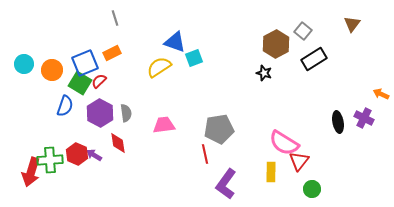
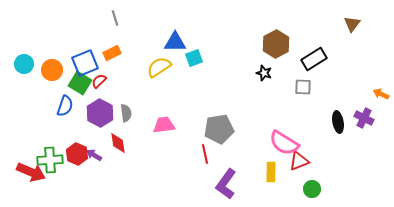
gray square: moved 56 px down; rotated 36 degrees counterclockwise
blue triangle: rotated 20 degrees counterclockwise
red triangle: rotated 30 degrees clockwise
red arrow: rotated 84 degrees counterclockwise
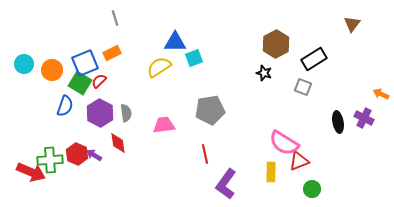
gray square: rotated 18 degrees clockwise
gray pentagon: moved 9 px left, 19 px up
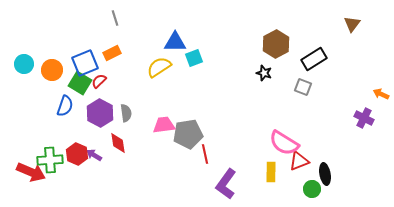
gray pentagon: moved 22 px left, 24 px down
black ellipse: moved 13 px left, 52 px down
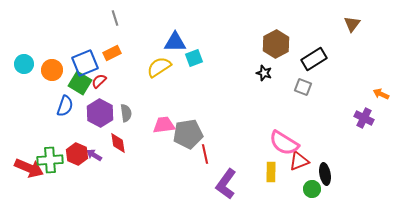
red arrow: moved 2 px left, 4 px up
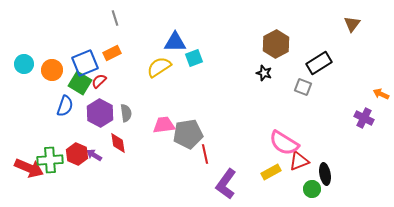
black rectangle: moved 5 px right, 4 px down
yellow rectangle: rotated 60 degrees clockwise
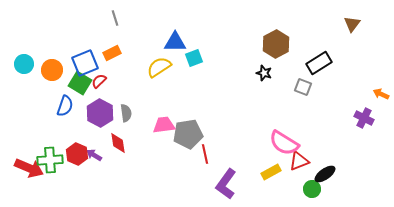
black ellipse: rotated 65 degrees clockwise
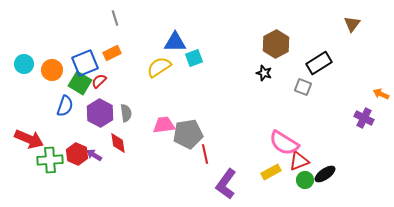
red arrow: moved 29 px up
green circle: moved 7 px left, 9 px up
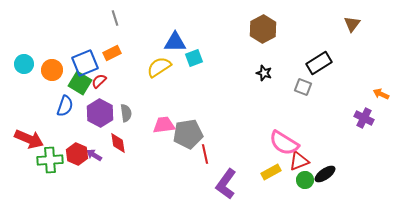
brown hexagon: moved 13 px left, 15 px up
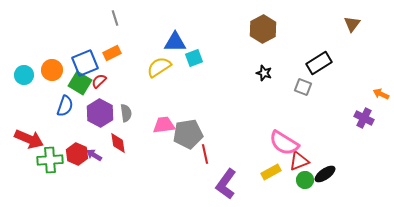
cyan circle: moved 11 px down
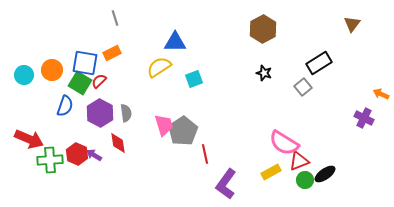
cyan square: moved 21 px down
blue square: rotated 32 degrees clockwise
gray square: rotated 30 degrees clockwise
pink trapezoid: rotated 80 degrees clockwise
gray pentagon: moved 5 px left, 3 px up; rotated 24 degrees counterclockwise
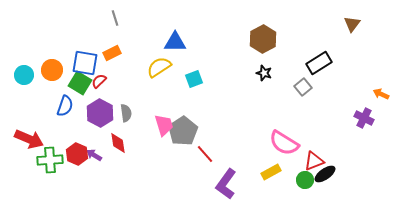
brown hexagon: moved 10 px down
red line: rotated 30 degrees counterclockwise
red triangle: moved 15 px right
